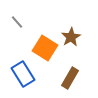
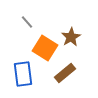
gray line: moved 10 px right
blue rectangle: rotated 25 degrees clockwise
brown rectangle: moved 5 px left, 5 px up; rotated 20 degrees clockwise
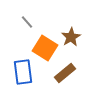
blue rectangle: moved 2 px up
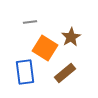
gray line: moved 3 px right; rotated 56 degrees counterclockwise
blue rectangle: moved 2 px right
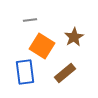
gray line: moved 2 px up
brown star: moved 3 px right
orange square: moved 3 px left, 2 px up
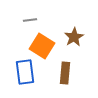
brown rectangle: rotated 45 degrees counterclockwise
